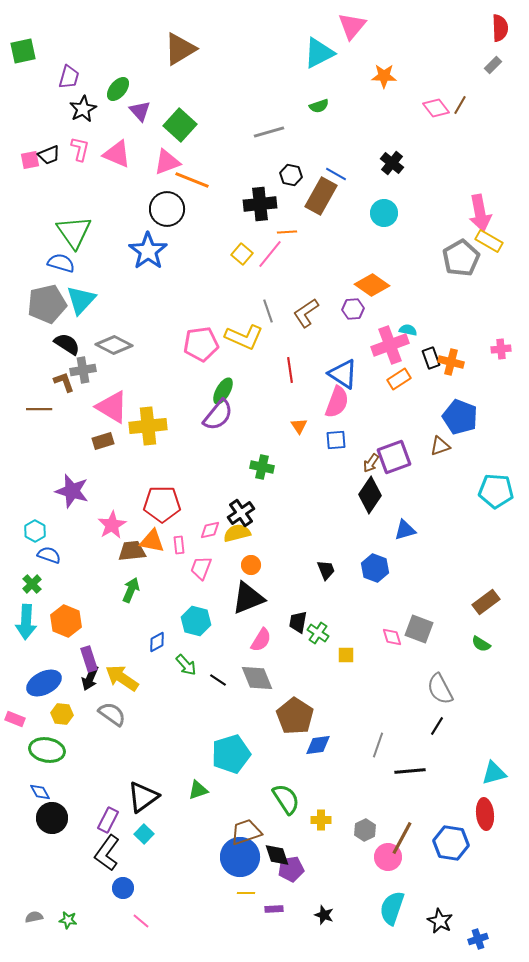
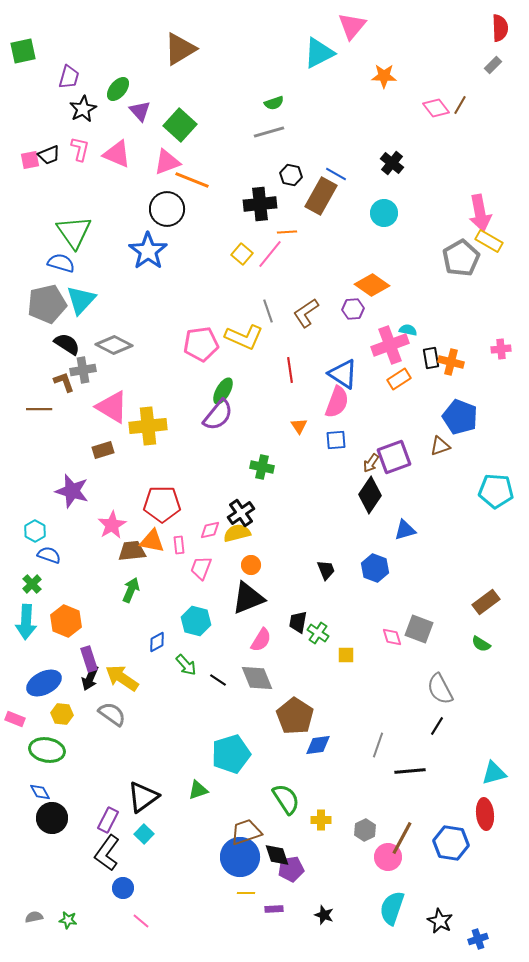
green semicircle at (319, 106): moved 45 px left, 3 px up
black rectangle at (431, 358): rotated 10 degrees clockwise
brown rectangle at (103, 441): moved 9 px down
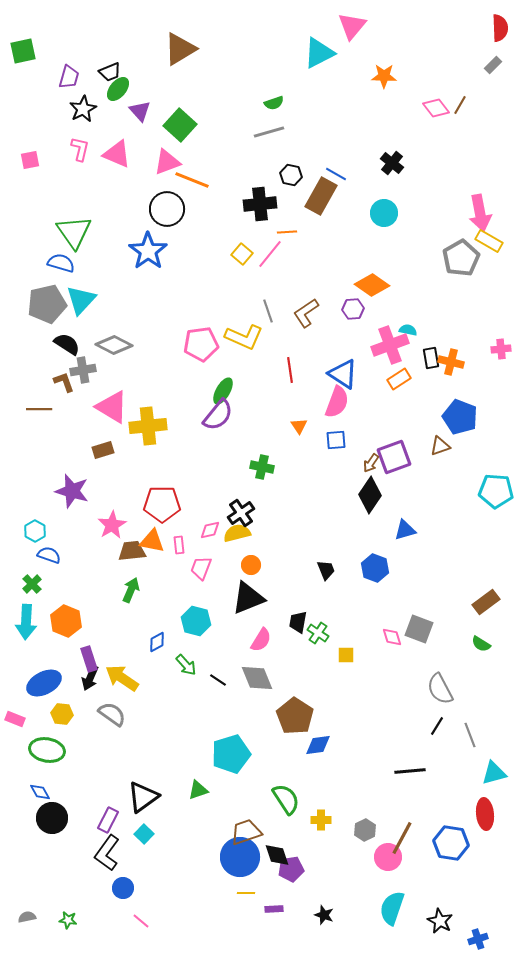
black trapezoid at (49, 155): moved 61 px right, 83 px up
gray line at (378, 745): moved 92 px right, 10 px up; rotated 40 degrees counterclockwise
gray semicircle at (34, 917): moved 7 px left
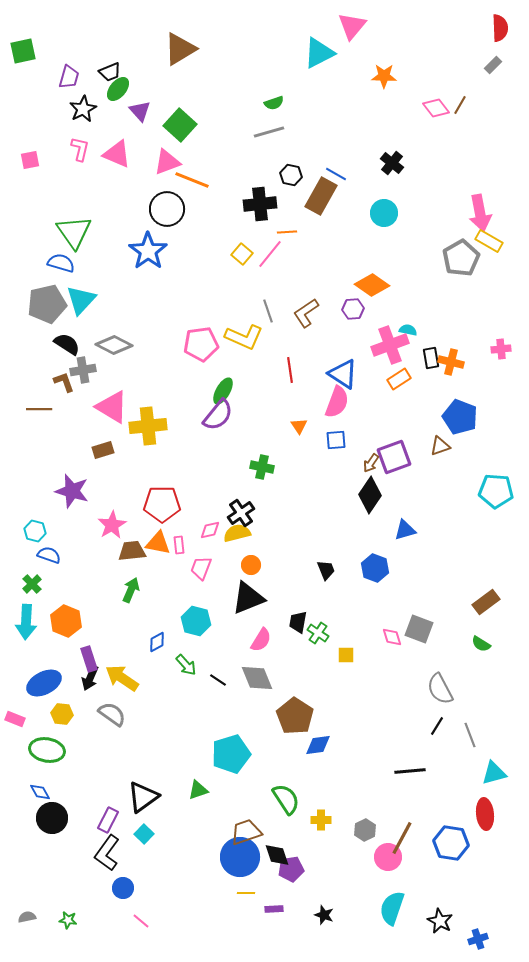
cyan hexagon at (35, 531): rotated 15 degrees counterclockwise
orange triangle at (152, 541): moved 6 px right, 2 px down
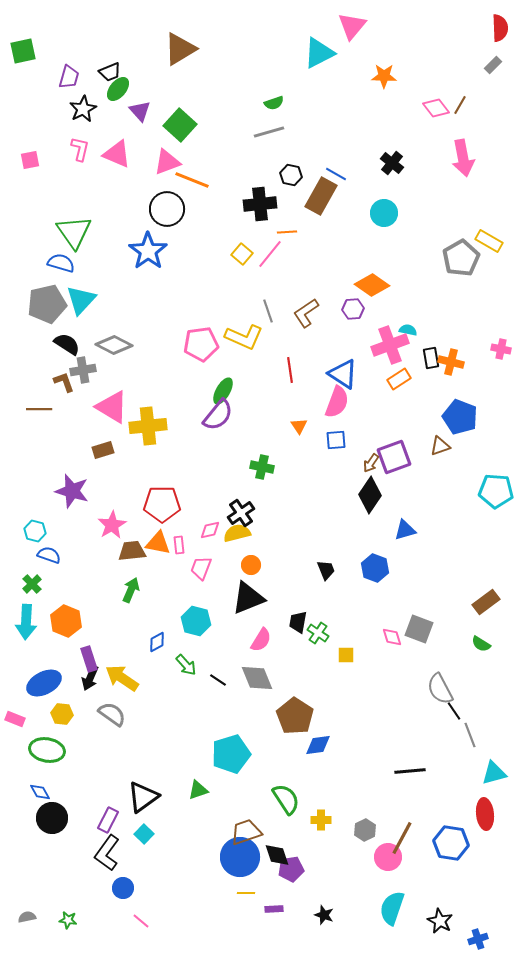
pink arrow at (480, 213): moved 17 px left, 55 px up
pink cross at (501, 349): rotated 18 degrees clockwise
black line at (437, 726): moved 17 px right, 15 px up; rotated 66 degrees counterclockwise
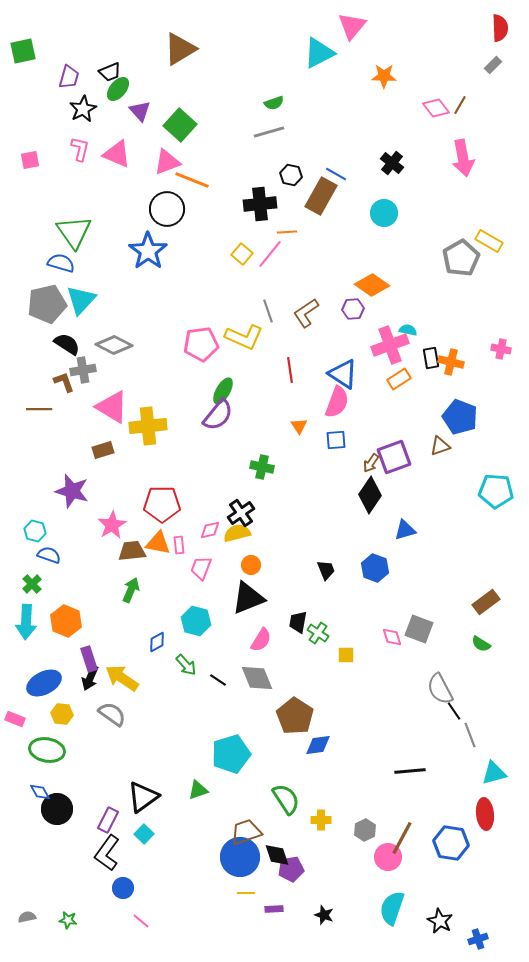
black circle at (52, 818): moved 5 px right, 9 px up
